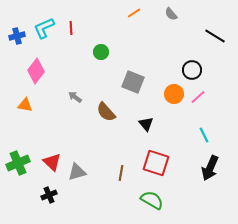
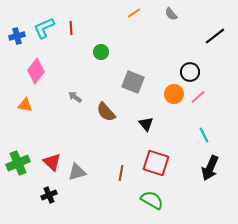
black line: rotated 70 degrees counterclockwise
black circle: moved 2 px left, 2 px down
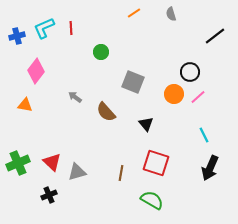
gray semicircle: rotated 24 degrees clockwise
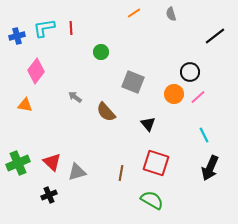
cyan L-shape: rotated 15 degrees clockwise
black triangle: moved 2 px right
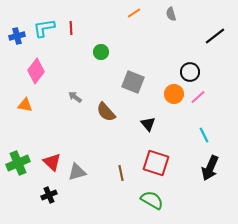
brown line: rotated 21 degrees counterclockwise
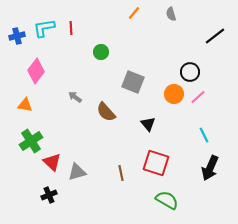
orange line: rotated 16 degrees counterclockwise
green cross: moved 13 px right, 22 px up; rotated 10 degrees counterclockwise
green semicircle: moved 15 px right
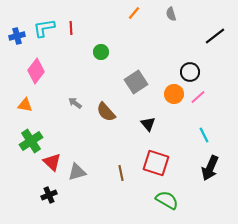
gray square: moved 3 px right; rotated 35 degrees clockwise
gray arrow: moved 6 px down
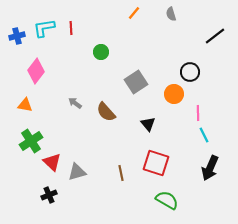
pink line: moved 16 px down; rotated 49 degrees counterclockwise
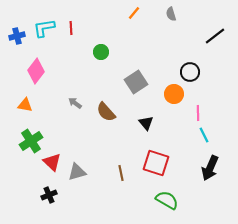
black triangle: moved 2 px left, 1 px up
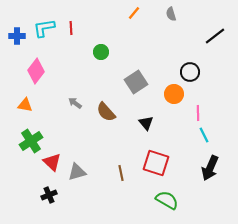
blue cross: rotated 14 degrees clockwise
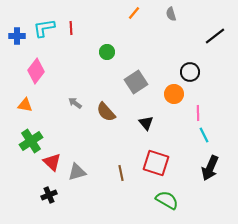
green circle: moved 6 px right
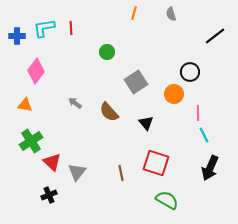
orange line: rotated 24 degrees counterclockwise
brown semicircle: moved 3 px right
gray triangle: rotated 36 degrees counterclockwise
